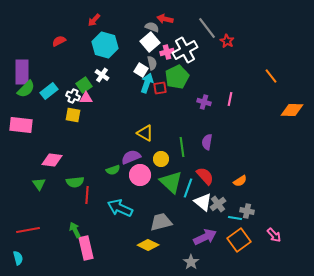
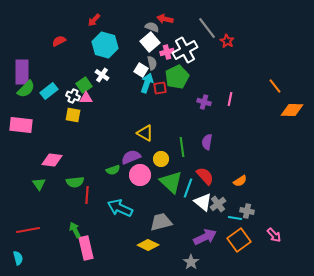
orange line at (271, 76): moved 4 px right, 10 px down
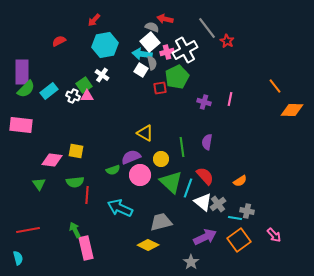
cyan hexagon at (105, 45): rotated 25 degrees counterclockwise
cyan arrow at (147, 83): moved 5 px left, 29 px up; rotated 102 degrees counterclockwise
pink triangle at (86, 98): moved 1 px right, 2 px up
yellow square at (73, 115): moved 3 px right, 36 px down
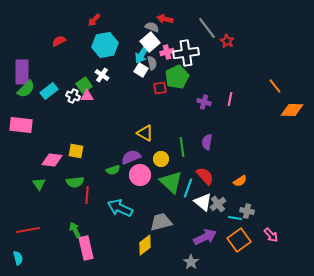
white cross at (185, 50): moved 1 px right, 3 px down; rotated 20 degrees clockwise
cyan arrow at (142, 54): rotated 66 degrees counterclockwise
pink arrow at (274, 235): moved 3 px left
yellow diamond at (148, 245): moved 3 px left; rotated 65 degrees counterclockwise
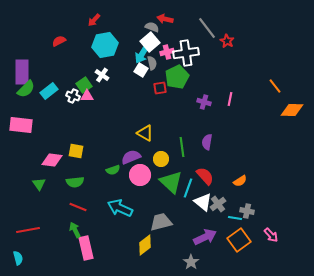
red line at (87, 195): moved 9 px left, 12 px down; rotated 72 degrees counterclockwise
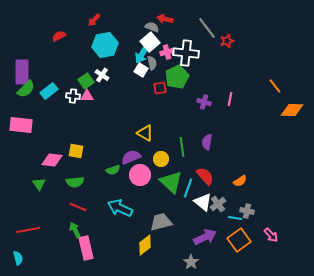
red semicircle at (59, 41): moved 5 px up
red star at (227, 41): rotated 24 degrees clockwise
white cross at (186, 53): rotated 15 degrees clockwise
green square at (84, 85): moved 2 px right, 4 px up
white cross at (73, 96): rotated 16 degrees counterclockwise
